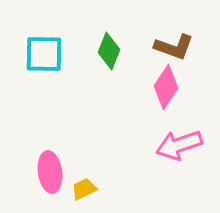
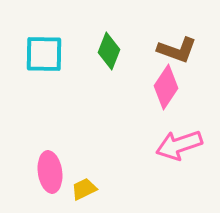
brown L-shape: moved 3 px right, 3 px down
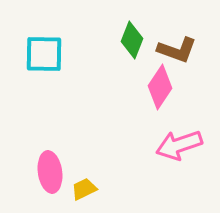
green diamond: moved 23 px right, 11 px up
pink diamond: moved 6 px left
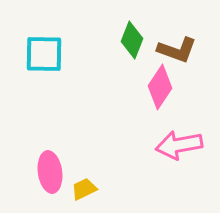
pink arrow: rotated 9 degrees clockwise
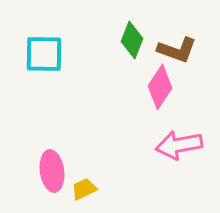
pink ellipse: moved 2 px right, 1 px up
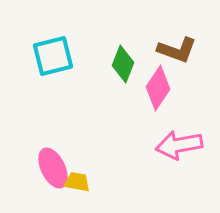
green diamond: moved 9 px left, 24 px down
cyan square: moved 9 px right, 2 px down; rotated 15 degrees counterclockwise
pink diamond: moved 2 px left, 1 px down
pink ellipse: moved 1 px right, 3 px up; rotated 18 degrees counterclockwise
yellow trapezoid: moved 7 px left, 7 px up; rotated 36 degrees clockwise
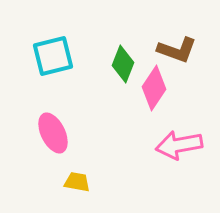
pink diamond: moved 4 px left
pink ellipse: moved 35 px up
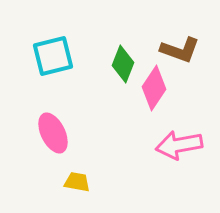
brown L-shape: moved 3 px right
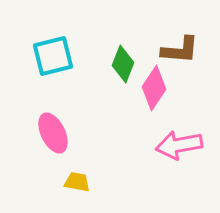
brown L-shape: rotated 15 degrees counterclockwise
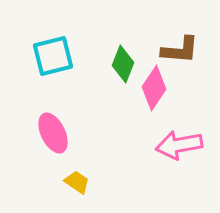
yellow trapezoid: rotated 24 degrees clockwise
